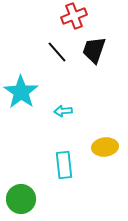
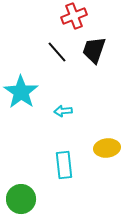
yellow ellipse: moved 2 px right, 1 px down
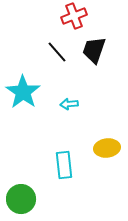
cyan star: moved 2 px right
cyan arrow: moved 6 px right, 7 px up
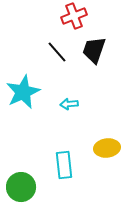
cyan star: rotated 12 degrees clockwise
green circle: moved 12 px up
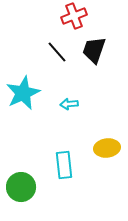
cyan star: moved 1 px down
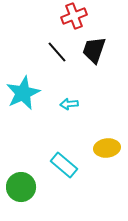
cyan rectangle: rotated 44 degrees counterclockwise
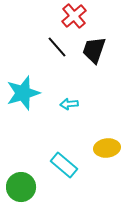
red cross: rotated 20 degrees counterclockwise
black line: moved 5 px up
cyan star: rotated 8 degrees clockwise
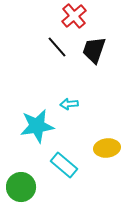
cyan star: moved 14 px right, 33 px down; rotated 8 degrees clockwise
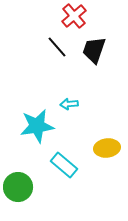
green circle: moved 3 px left
